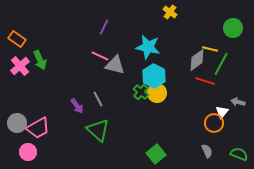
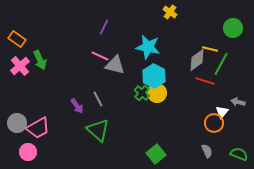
green cross: moved 1 px right, 1 px down
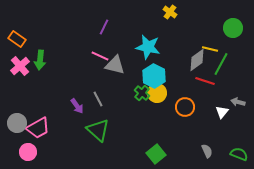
green arrow: rotated 30 degrees clockwise
orange circle: moved 29 px left, 16 px up
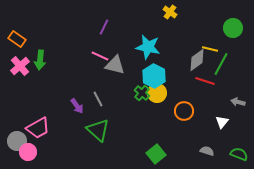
orange circle: moved 1 px left, 4 px down
white triangle: moved 10 px down
gray circle: moved 18 px down
gray semicircle: rotated 48 degrees counterclockwise
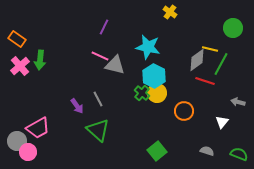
green square: moved 1 px right, 3 px up
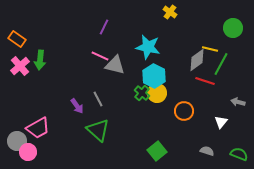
white triangle: moved 1 px left
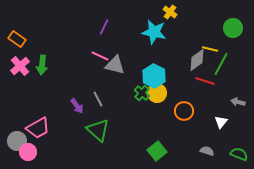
cyan star: moved 6 px right, 15 px up
green arrow: moved 2 px right, 5 px down
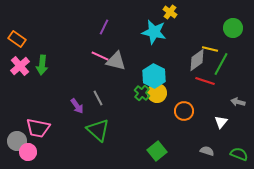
gray triangle: moved 1 px right, 4 px up
gray line: moved 1 px up
pink trapezoid: rotated 40 degrees clockwise
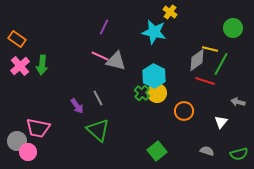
green semicircle: rotated 144 degrees clockwise
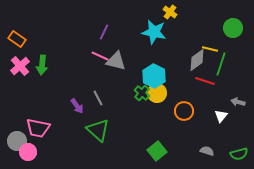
purple line: moved 5 px down
green line: rotated 10 degrees counterclockwise
white triangle: moved 6 px up
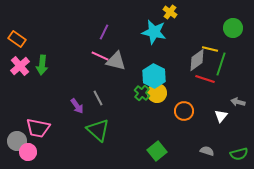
red line: moved 2 px up
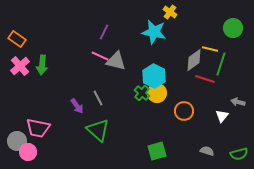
gray diamond: moved 3 px left
white triangle: moved 1 px right
green square: rotated 24 degrees clockwise
